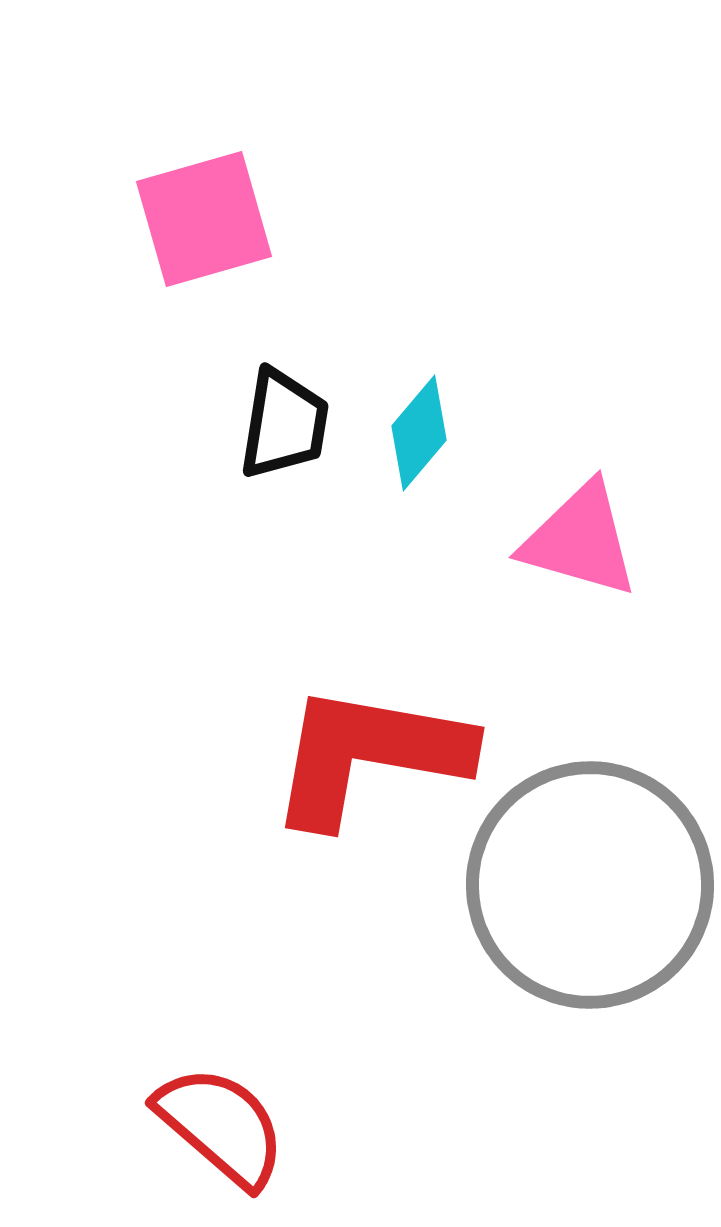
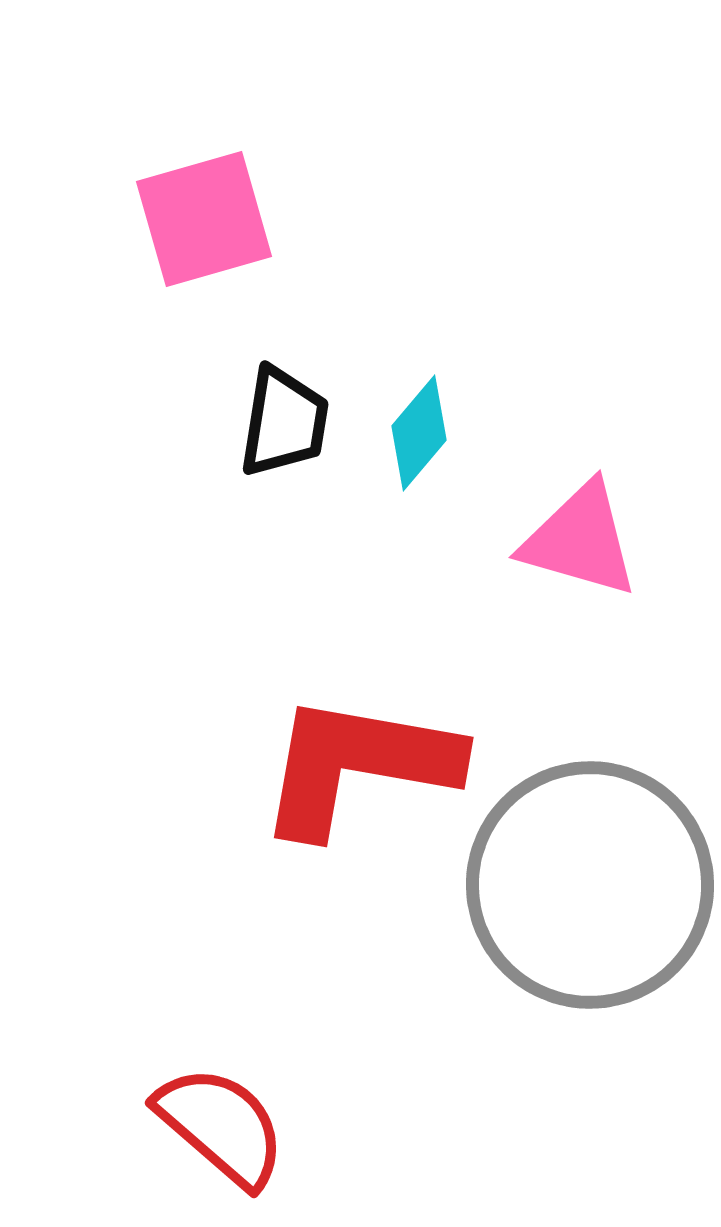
black trapezoid: moved 2 px up
red L-shape: moved 11 px left, 10 px down
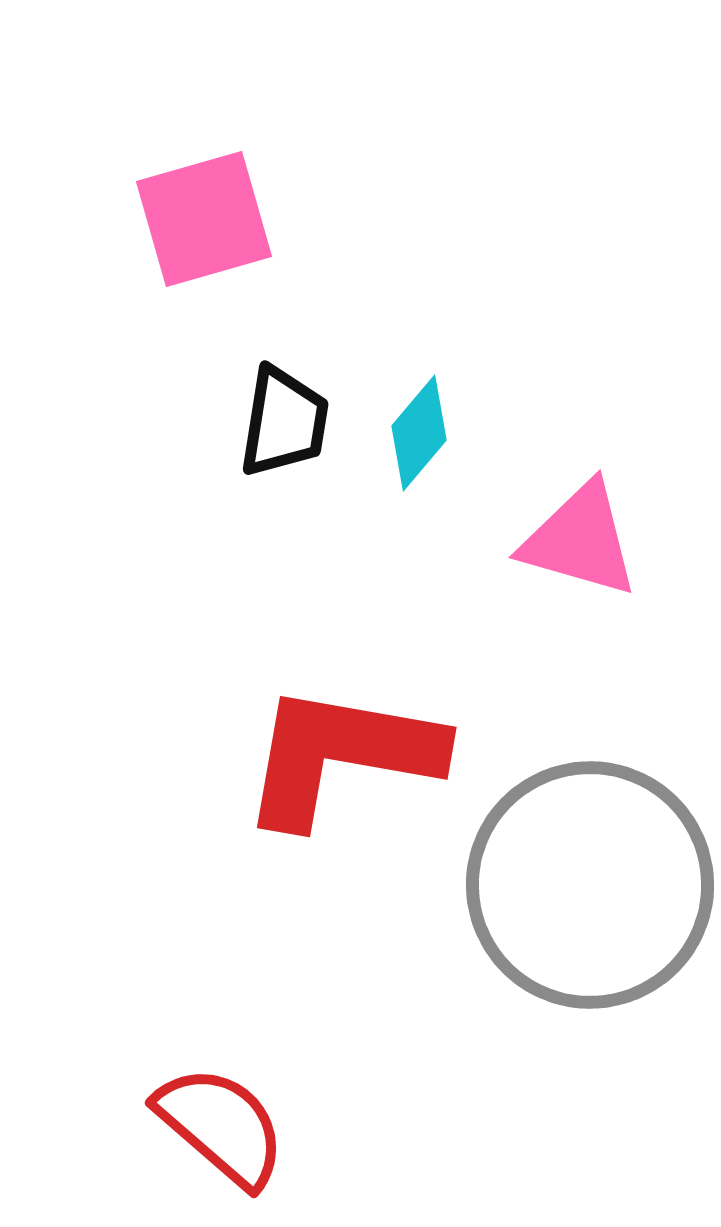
red L-shape: moved 17 px left, 10 px up
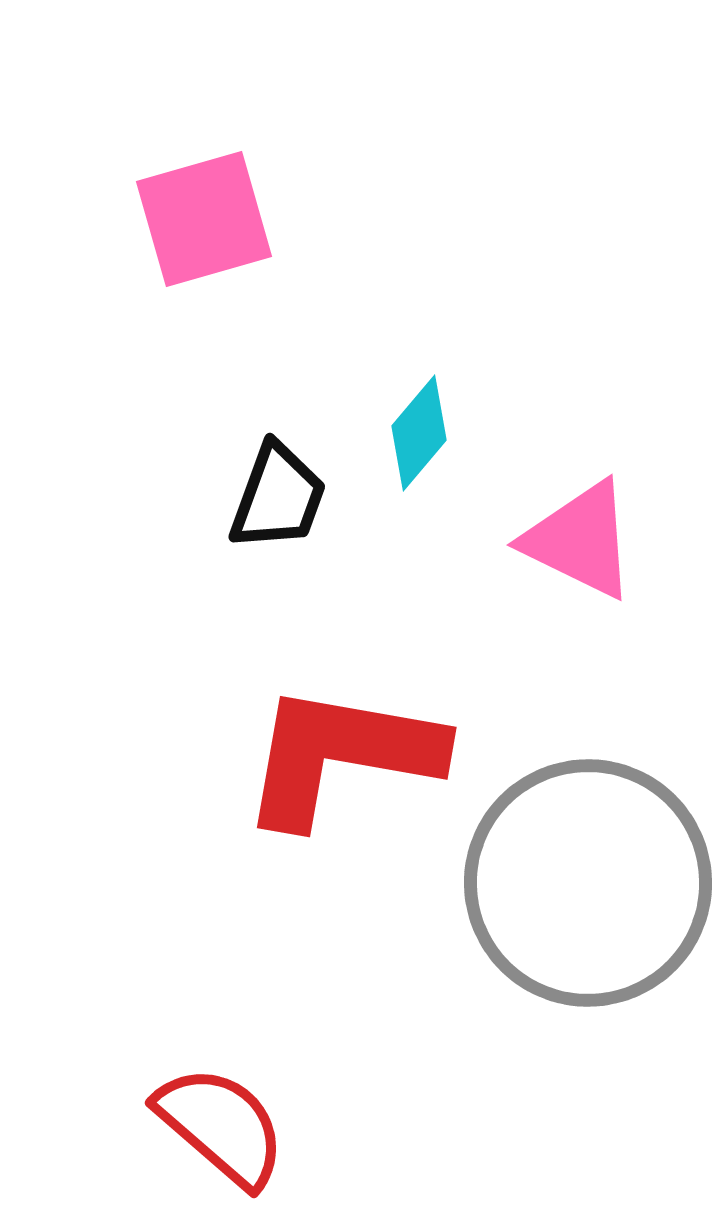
black trapezoid: moved 6 px left, 75 px down; rotated 11 degrees clockwise
pink triangle: rotated 10 degrees clockwise
gray circle: moved 2 px left, 2 px up
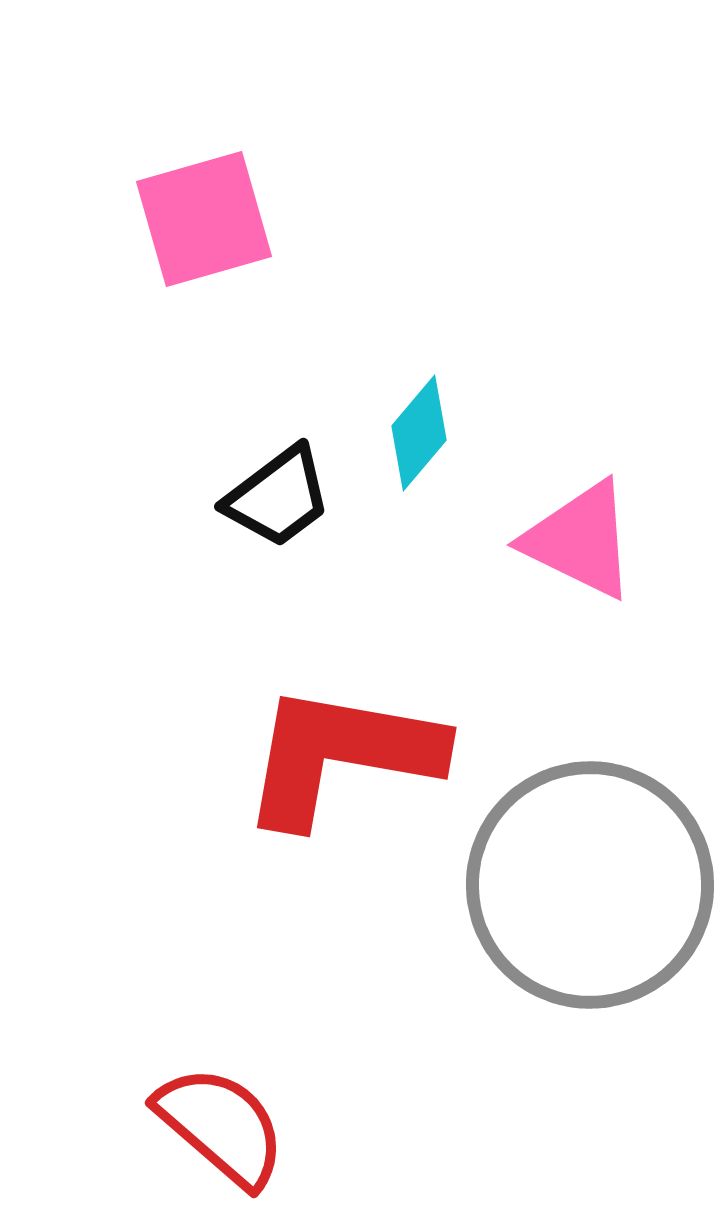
black trapezoid: rotated 33 degrees clockwise
gray circle: moved 2 px right, 2 px down
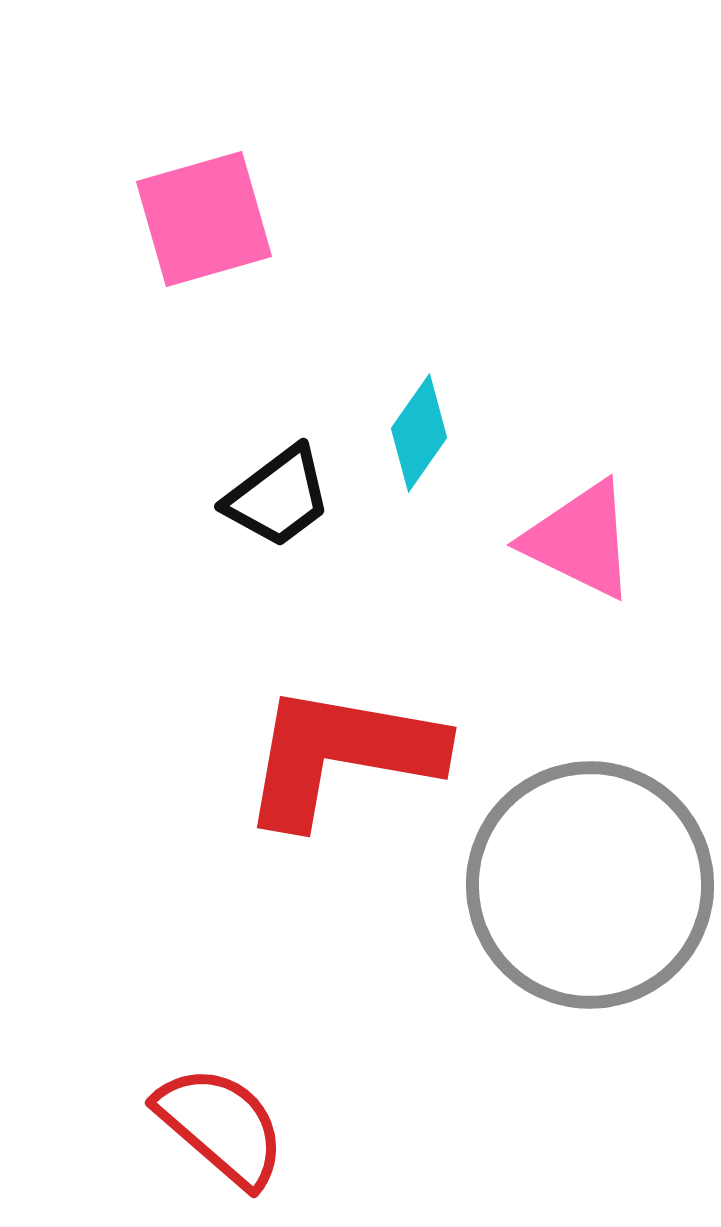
cyan diamond: rotated 5 degrees counterclockwise
